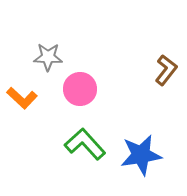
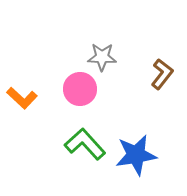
gray star: moved 54 px right
brown L-shape: moved 4 px left, 4 px down
blue star: moved 5 px left
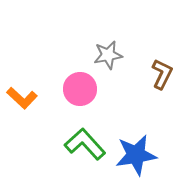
gray star: moved 6 px right, 2 px up; rotated 12 degrees counterclockwise
brown L-shape: rotated 12 degrees counterclockwise
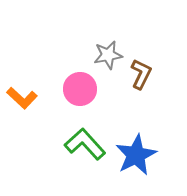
brown L-shape: moved 21 px left
blue star: rotated 18 degrees counterclockwise
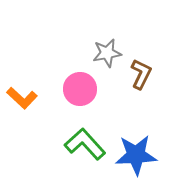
gray star: moved 1 px left, 2 px up
blue star: rotated 24 degrees clockwise
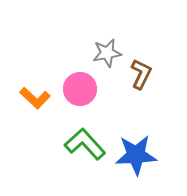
orange L-shape: moved 13 px right
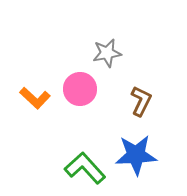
brown L-shape: moved 27 px down
green L-shape: moved 24 px down
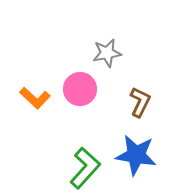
brown L-shape: moved 1 px left, 1 px down
blue star: rotated 12 degrees clockwise
green L-shape: rotated 84 degrees clockwise
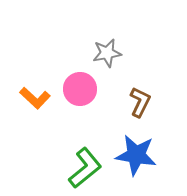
green L-shape: rotated 9 degrees clockwise
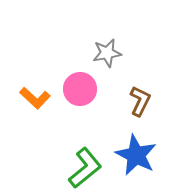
brown L-shape: moved 1 px up
blue star: rotated 18 degrees clockwise
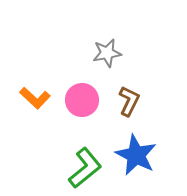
pink circle: moved 2 px right, 11 px down
brown L-shape: moved 11 px left
